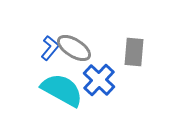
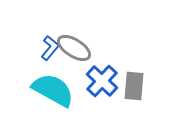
gray rectangle: moved 34 px down
blue cross: moved 3 px right, 1 px down
cyan semicircle: moved 9 px left
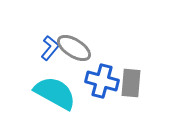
blue cross: rotated 28 degrees counterclockwise
gray rectangle: moved 3 px left, 3 px up
cyan semicircle: moved 2 px right, 3 px down
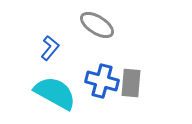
gray ellipse: moved 23 px right, 23 px up
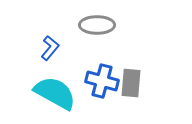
gray ellipse: rotated 32 degrees counterclockwise
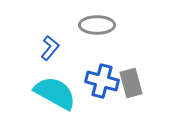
gray rectangle: rotated 20 degrees counterclockwise
